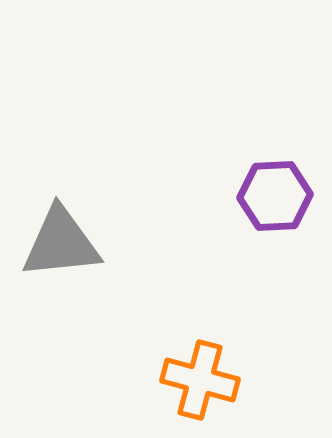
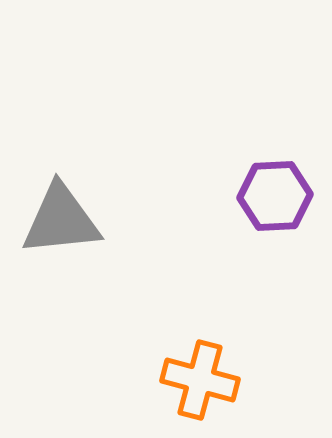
gray triangle: moved 23 px up
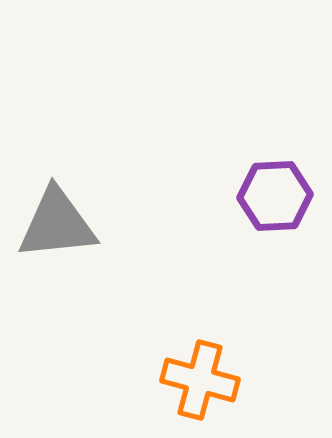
gray triangle: moved 4 px left, 4 px down
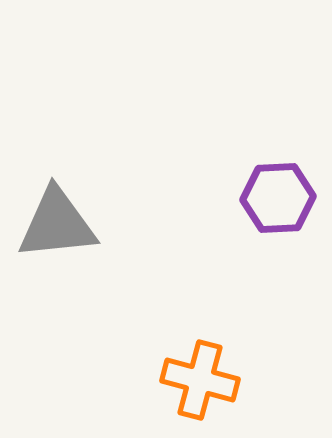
purple hexagon: moved 3 px right, 2 px down
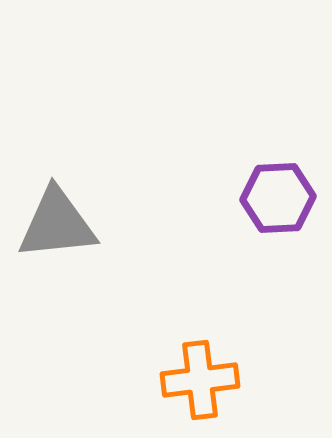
orange cross: rotated 22 degrees counterclockwise
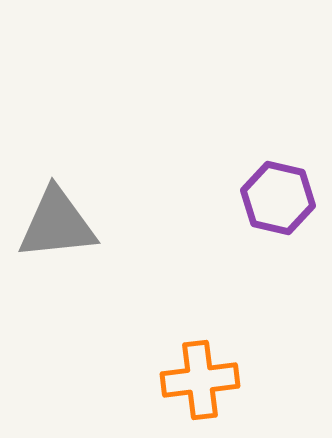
purple hexagon: rotated 16 degrees clockwise
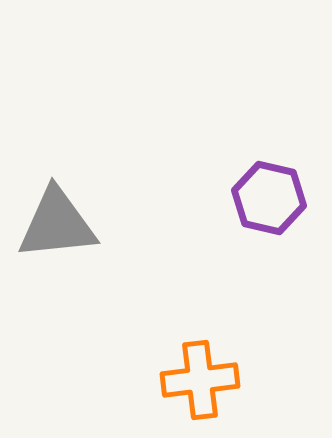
purple hexagon: moved 9 px left
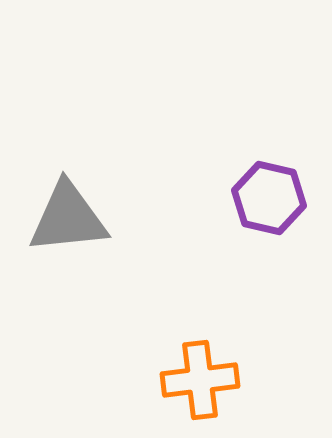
gray triangle: moved 11 px right, 6 px up
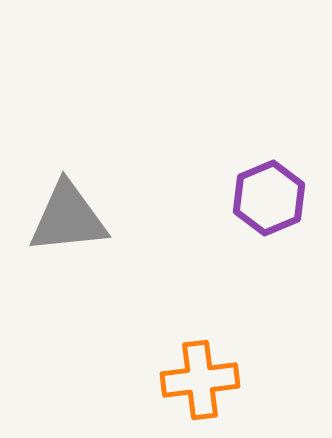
purple hexagon: rotated 24 degrees clockwise
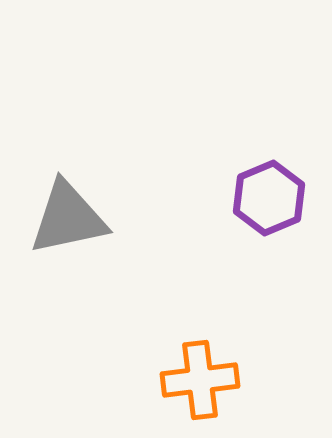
gray triangle: rotated 6 degrees counterclockwise
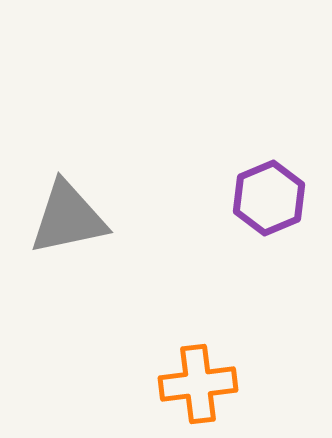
orange cross: moved 2 px left, 4 px down
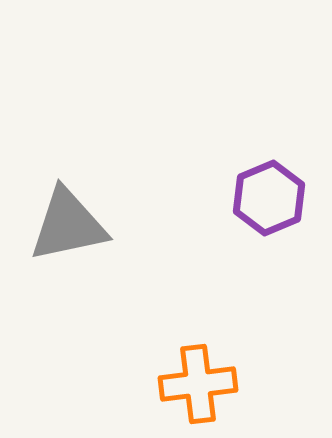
gray triangle: moved 7 px down
